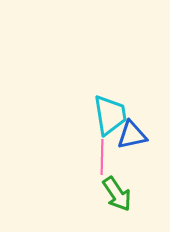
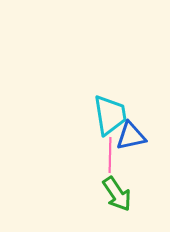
blue triangle: moved 1 px left, 1 px down
pink line: moved 8 px right, 2 px up
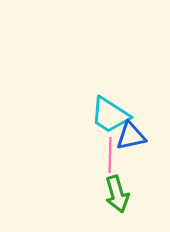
cyan trapezoid: rotated 132 degrees clockwise
green arrow: rotated 18 degrees clockwise
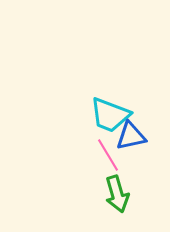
cyan trapezoid: rotated 12 degrees counterclockwise
pink line: moved 2 px left; rotated 32 degrees counterclockwise
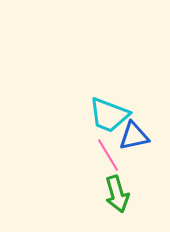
cyan trapezoid: moved 1 px left
blue triangle: moved 3 px right
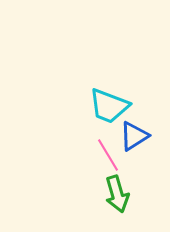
cyan trapezoid: moved 9 px up
blue triangle: rotated 20 degrees counterclockwise
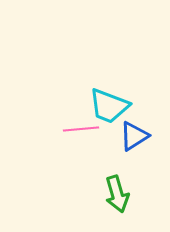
pink line: moved 27 px left, 26 px up; rotated 64 degrees counterclockwise
